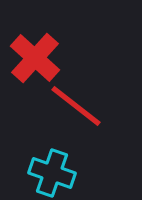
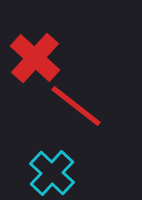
cyan cross: rotated 24 degrees clockwise
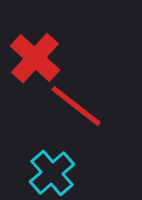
cyan cross: rotated 6 degrees clockwise
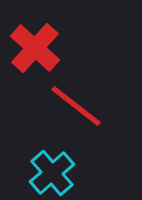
red cross: moved 10 px up
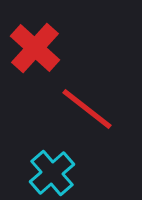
red line: moved 11 px right, 3 px down
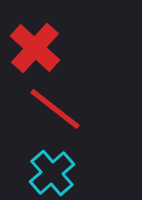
red line: moved 32 px left
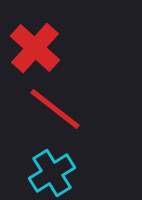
cyan cross: rotated 9 degrees clockwise
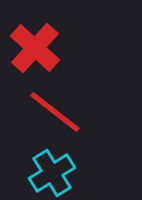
red line: moved 3 px down
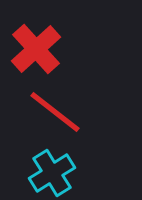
red cross: moved 1 px right, 1 px down; rotated 6 degrees clockwise
